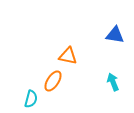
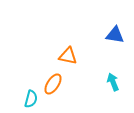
orange ellipse: moved 3 px down
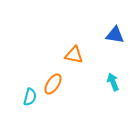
orange triangle: moved 6 px right, 1 px up
cyan semicircle: moved 1 px left, 2 px up
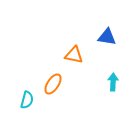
blue triangle: moved 8 px left, 2 px down
cyan arrow: rotated 24 degrees clockwise
cyan semicircle: moved 3 px left, 3 px down
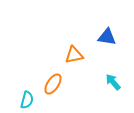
orange triangle: rotated 24 degrees counterclockwise
cyan arrow: rotated 42 degrees counterclockwise
